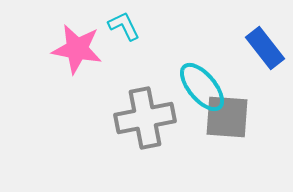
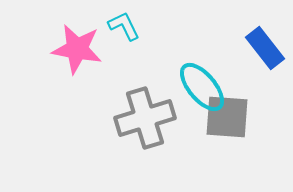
gray cross: rotated 6 degrees counterclockwise
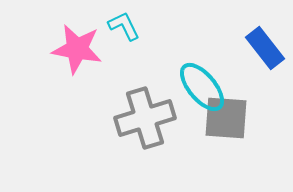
gray square: moved 1 px left, 1 px down
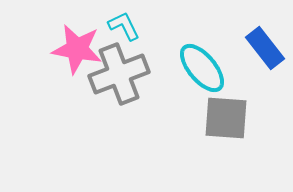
cyan ellipse: moved 19 px up
gray cross: moved 26 px left, 44 px up; rotated 4 degrees counterclockwise
